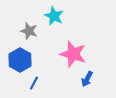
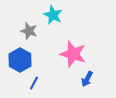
cyan star: moved 1 px left, 1 px up
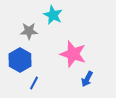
gray star: rotated 18 degrees counterclockwise
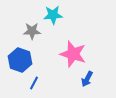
cyan star: rotated 30 degrees counterclockwise
gray star: moved 3 px right
blue hexagon: rotated 10 degrees counterclockwise
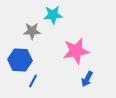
pink star: moved 3 px right, 3 px up; rotated 28 degrees counterclockwise
blue hexagon: rotated 15 degrees counterclockwise
blue line: moved 1 px left, 2 px up
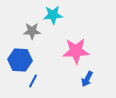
pink star: rotated 8 degrees clockwise
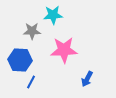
pink star: moved 12 px left, 1 px up
blue line: moved 2 px left, 1 px down
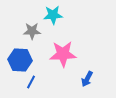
pink star: moved 1 px left, 4 px down
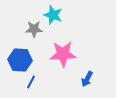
cyan star: rotated 24 degrees clockwise
gray star: moved 2 px right, 2 px up
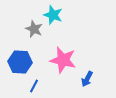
gray star: rotated 24 degrees clockwise
pink star: moved 6 px down; rotated 16 degrees clockwise
blue hexagon: moved 2 px down
blue line: moved 3 px right, 4 px down
